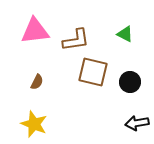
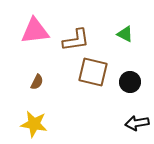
yellow star: rotated 12 degrees counterclockwise
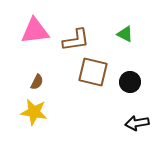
yellow star: moved 12 px up
